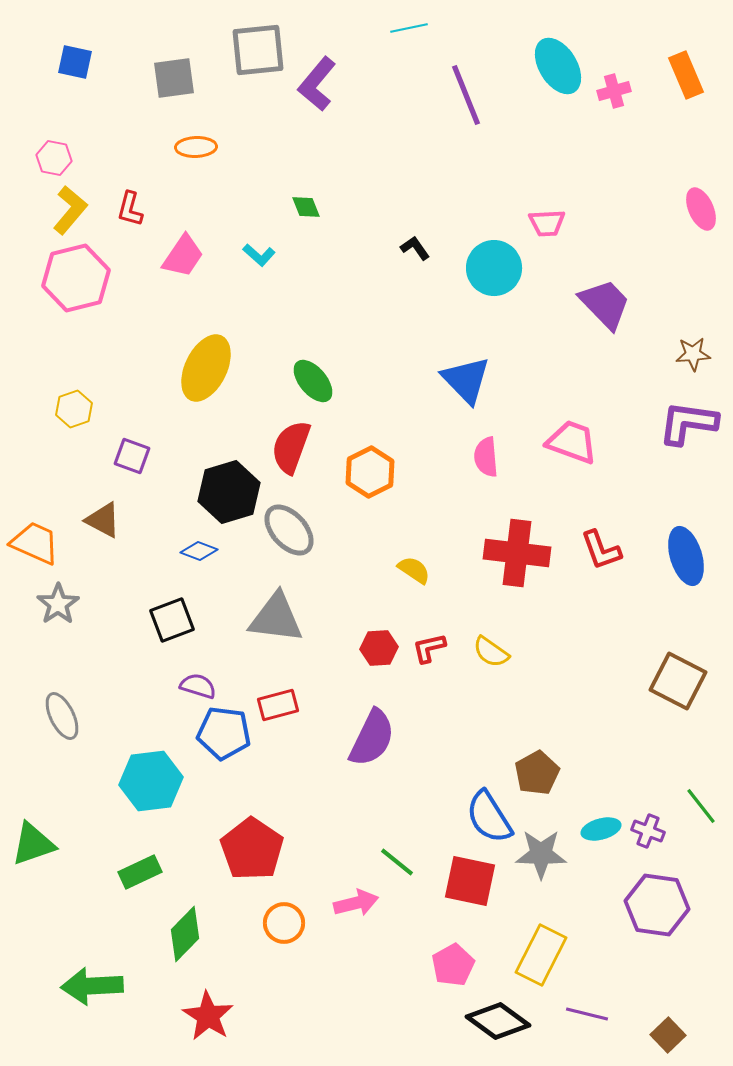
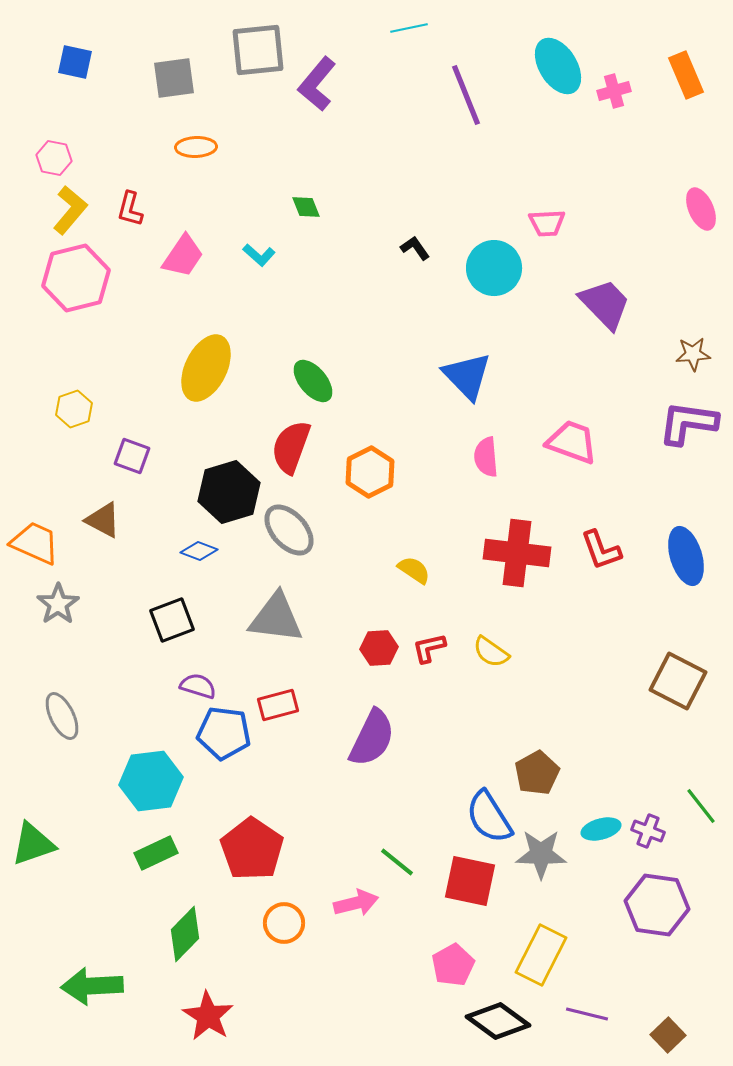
blue triangle at (466, 380): moved 1 px right, 4 px up
green rectangle at (140, 872): moved 16 px right, 19 px up
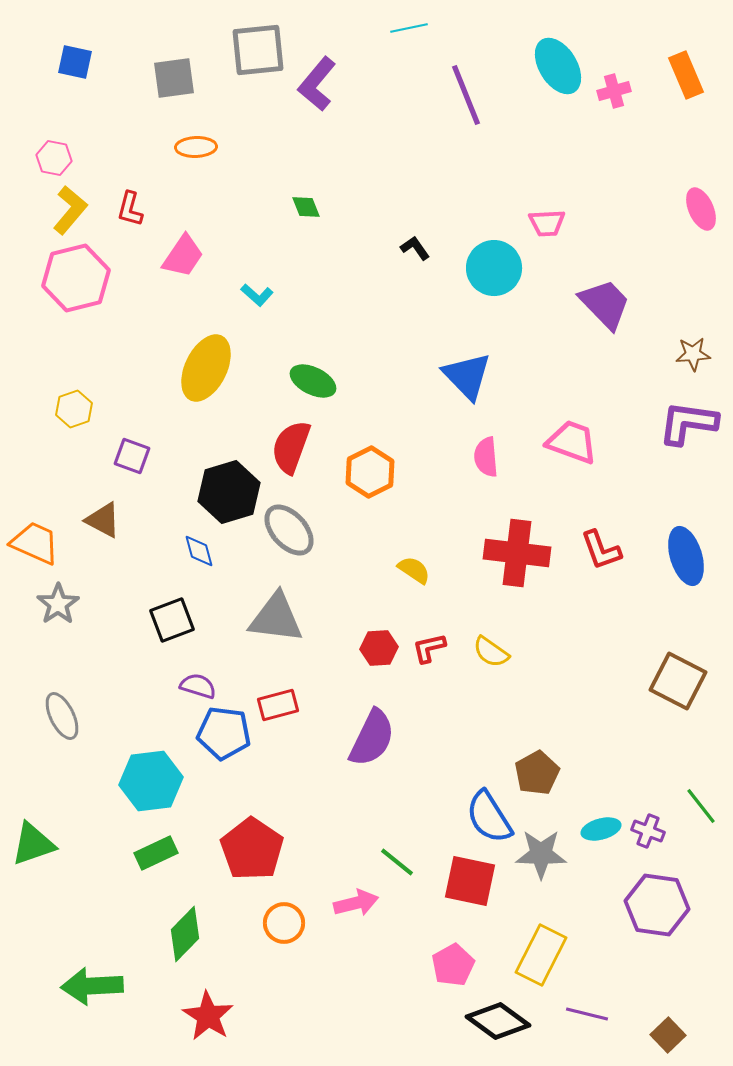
cyan L-shape at (259, 255): moved 2 px left, 40 px down
green ellipse at (313, 381): rotated 24 degrees counterclockwise
blue diamond at (199, 551): rotated 54 degrees clockwise
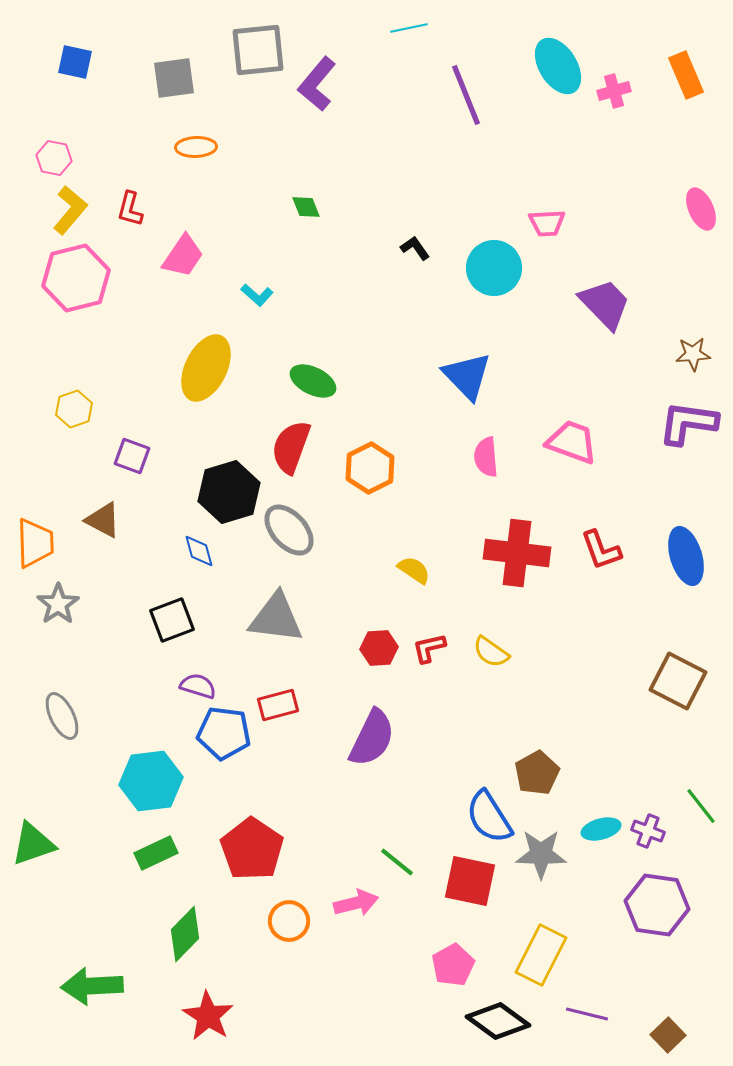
orange hexagon at (370, 472): moved 4 px up
orange trapezoid at (35, 543): rotated 64 degrees clockwise
orange circle at (284, 923): moved 5 px right, 2 px up
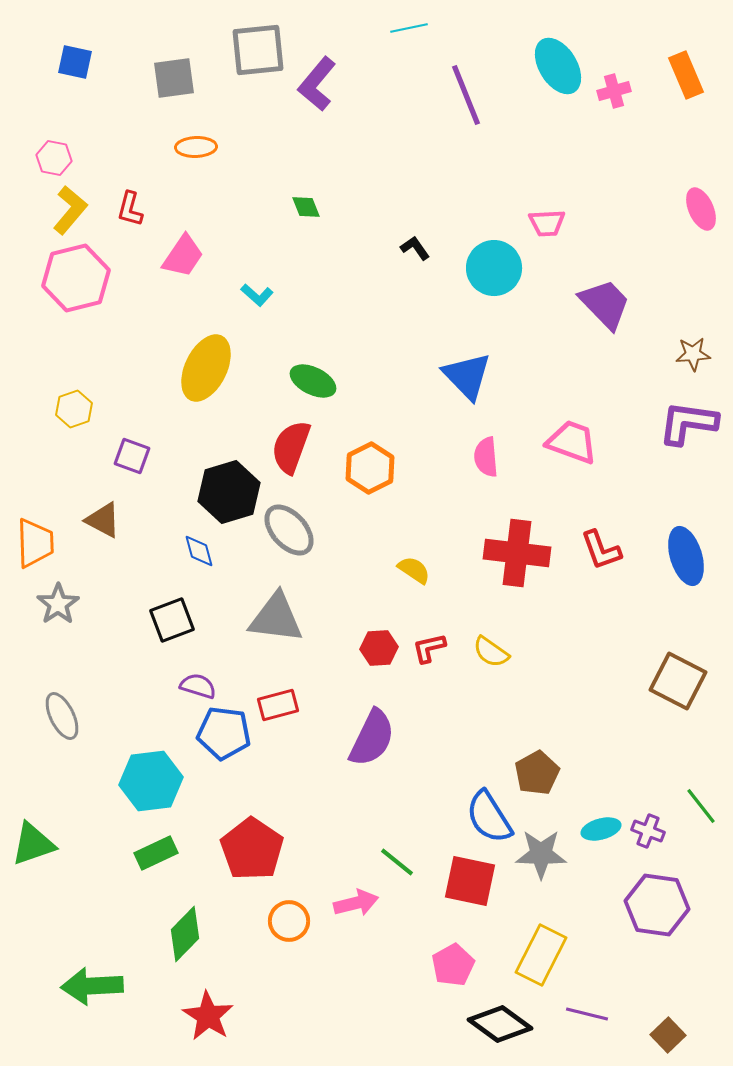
black diamond at (498, 1021): moved 2 px right, 3 px down
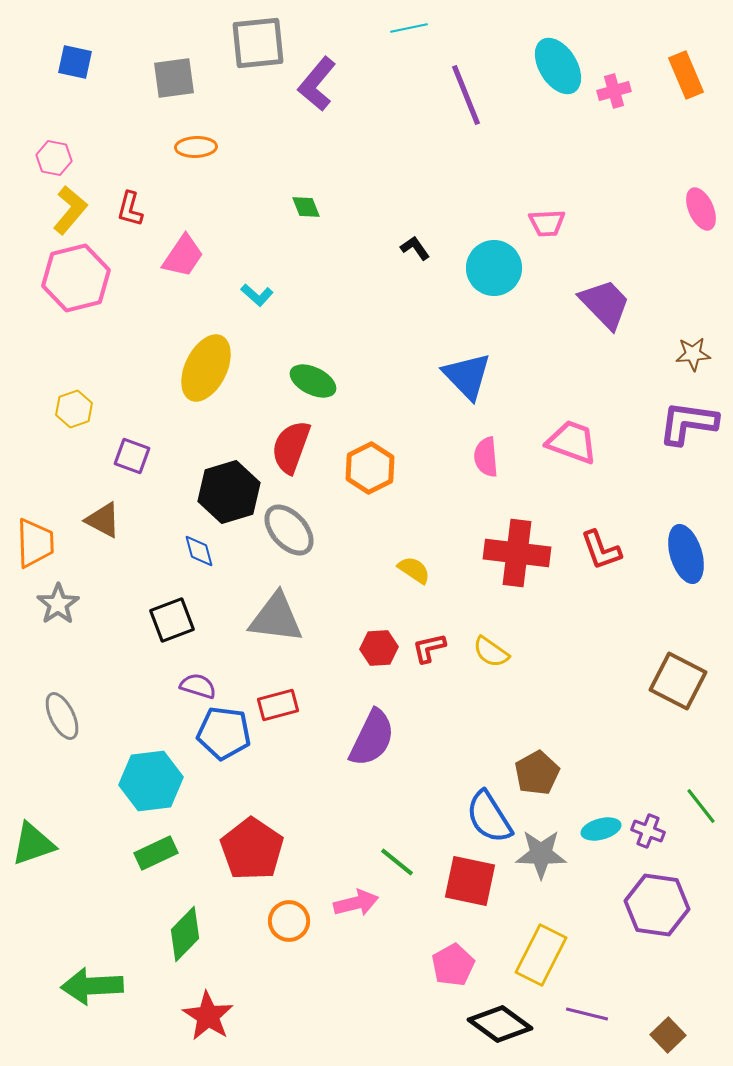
gray square at (258, 50): moved 7 px up
blue ellipse at (686, 556): moved 2 px up
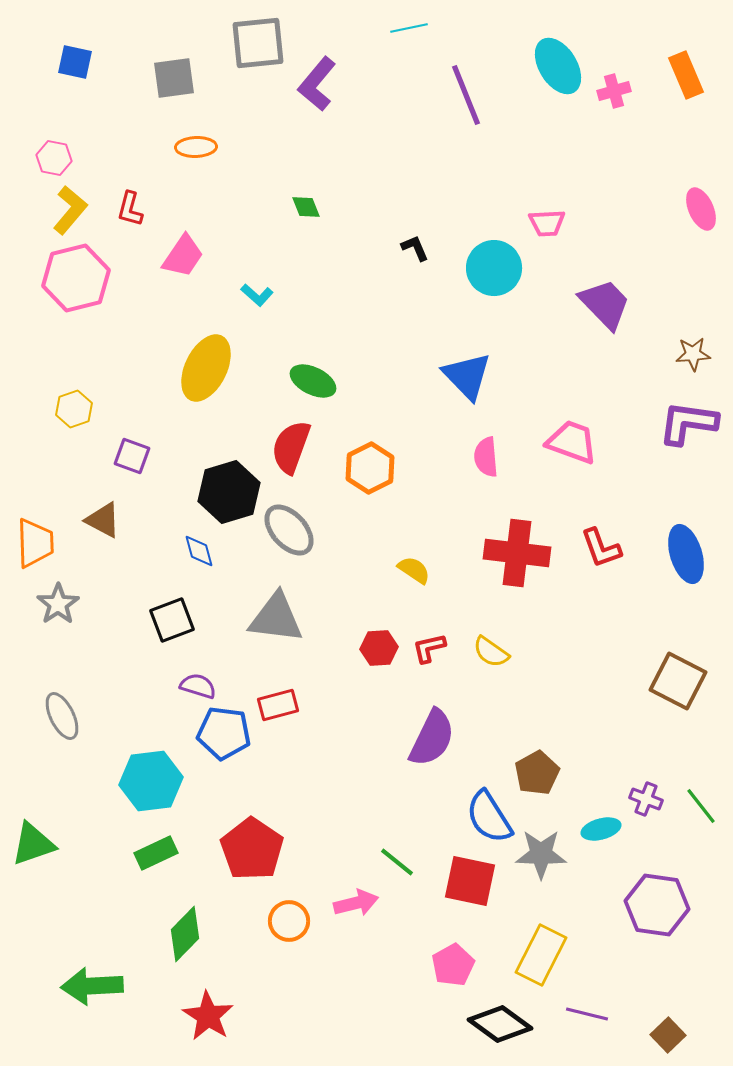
black L-shape at (415, 248): rotated 12 degrees clockwise
red L-shape at (601, 550): moved 2 px up
purple semicircle at (372, 738): moved 60 px right
purple cross at (648, 831): moved 2 px left, 32 px up
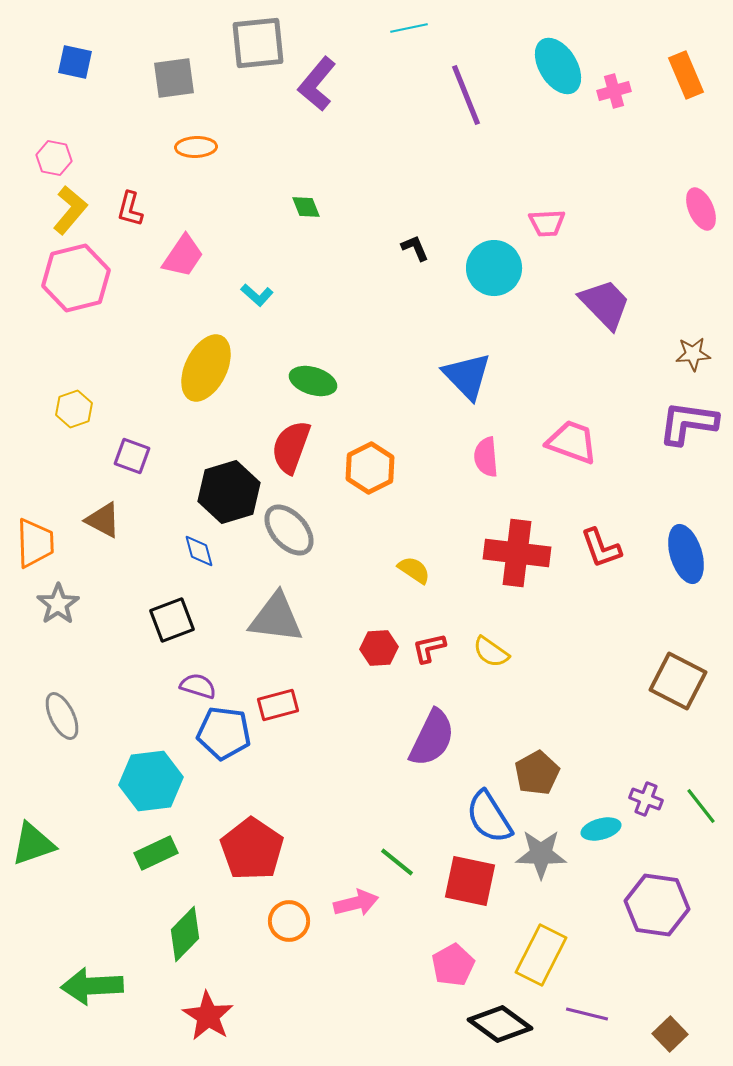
green ellipse at (313, 381): rotated 9 degrees counterclockwise
brown square at (668, 1035): moved 2 px right, 1 px up
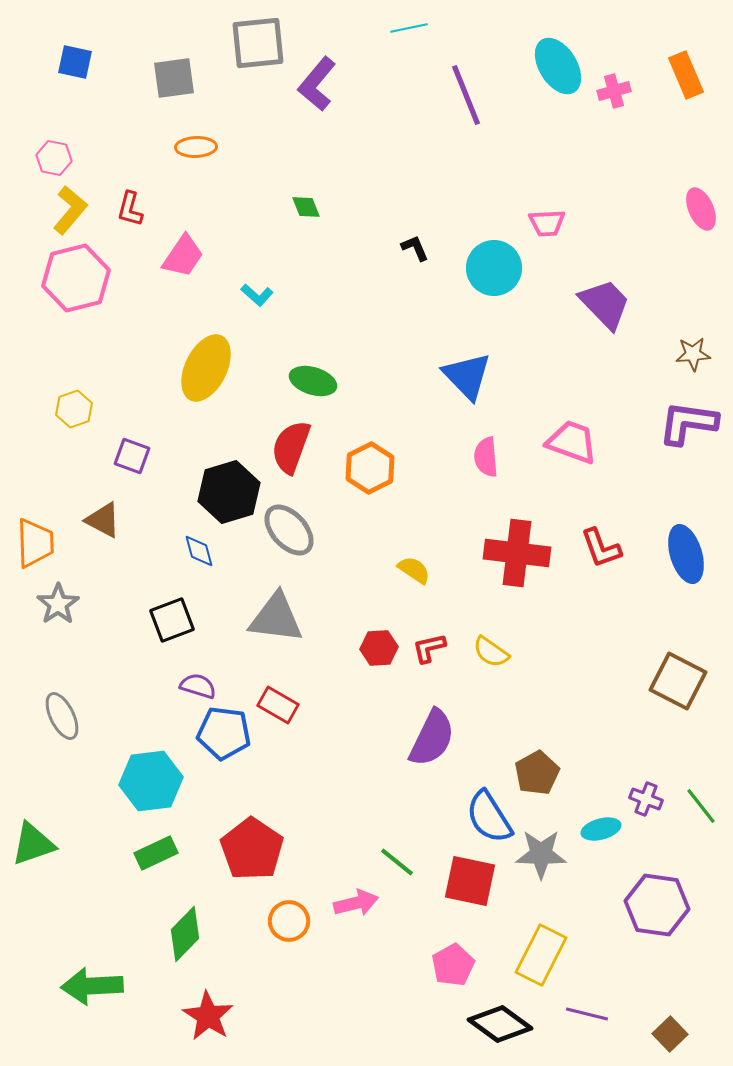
red rectangle at (278, 705): rotated 45 degrees clockwise
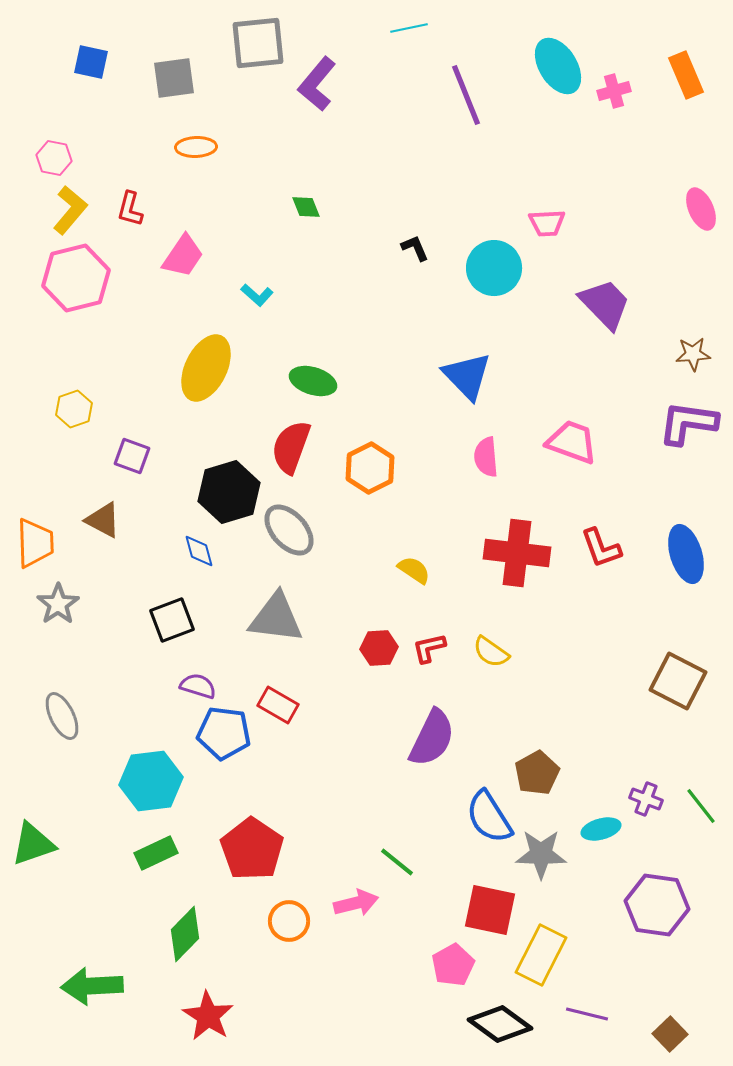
blue square at (75, 62): moved 16 px right
red square at (470, 881): moved 20 px right, 29 px down
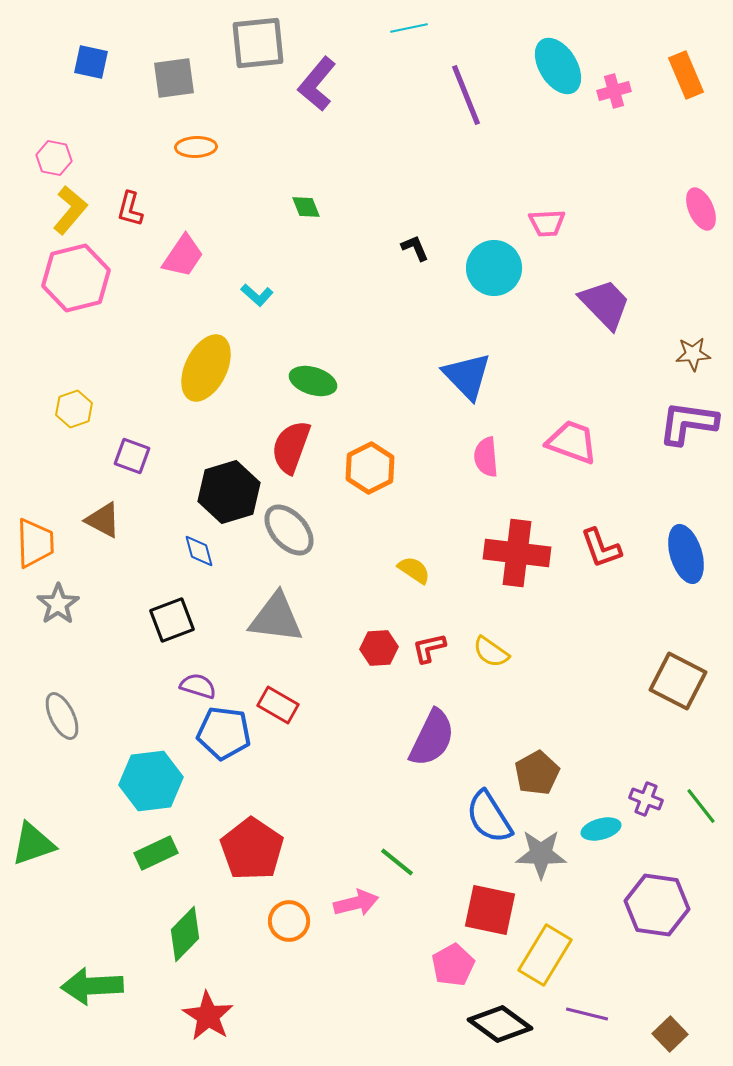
yellow rectangle at (541, 955): moved 4 px right; rotated 4 degrees clockwise
